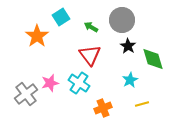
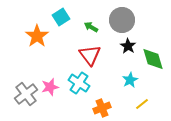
pink star: moved 4 px down
yellow line: rotated 24 degrees counterclockwise
orange cross: moved 1 px left
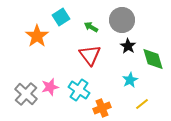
cyan cross: moved 7 px down
gray cross: rotated 10 degrees counterclockwise
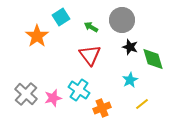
black star: moved 2 px right, 1 px down; rotated 14 degrees counterclockwise
pink star: moved 3 px right, 11 px down
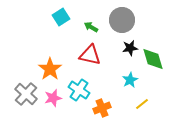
orange star: moved 13 px right, 33 px down
black star: moved 1 px down; rotated 28 degrees counterclockwise
red triangle: rotated 40 degrees counterclockwise
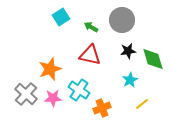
black star: moved 2 px left, 3 px down
orange star: rotated 15 degrees clockwise
pink star: rotated 12 degrees clockwise
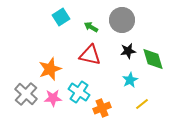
cyan cross: moved 2 px down
